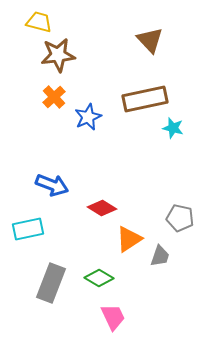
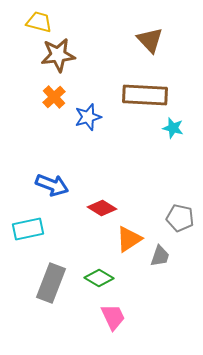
brown rectangle: moved 4 px up; rotated 15 degrees clockwise
blue star: rotated 8 degrees clockwise
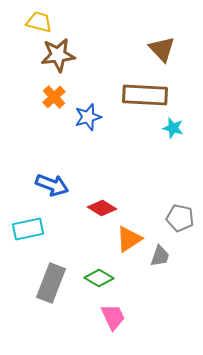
brown triangle: moved 12 px right, 9 px down
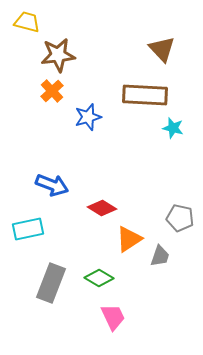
yellow trapezoid: moved 12 px left
orange cross: moved 2 px left, 6 px up
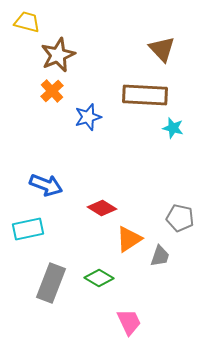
brown star: rotated 16 degrees counterclockwise
blue arrow: moved 6 px left
pink trapezoid: moved 16 px right, 5 px down
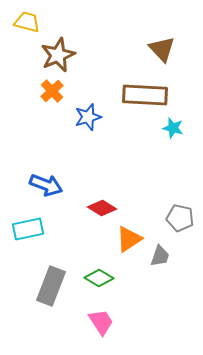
gray rectangle: moved 3 px down
pink trapezoid: moved 28 px left; rotated 8 degrees counterclockwise
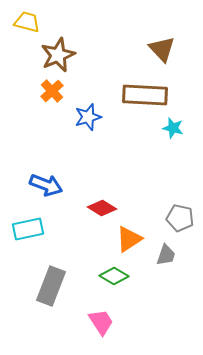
gray trapezoid: moved 6 px right, 1 px up
green diamond: moved 15 px right, 2 px up
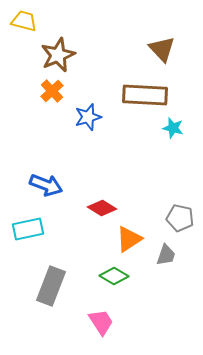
yellow trapezoid: moved 3 px left, 1 px up
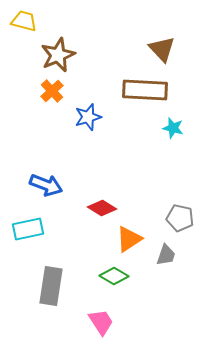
brown rectangle: moved 5 px up
gray rectangle: rotated 12 degrees counterclockwise
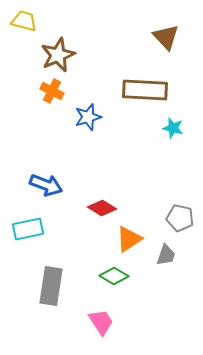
brown triangle: moved 4 px right, 12 px up
orange cross: rotated 20 degrees counterclockwise
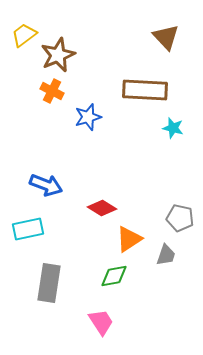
yellow trapezoid: moved 14 px down; rotated 52 degrees counterclockwise
green diamond: rotated 40 degrees counterclockwise
gray rectangle: moved 2 px left, 3 px up
